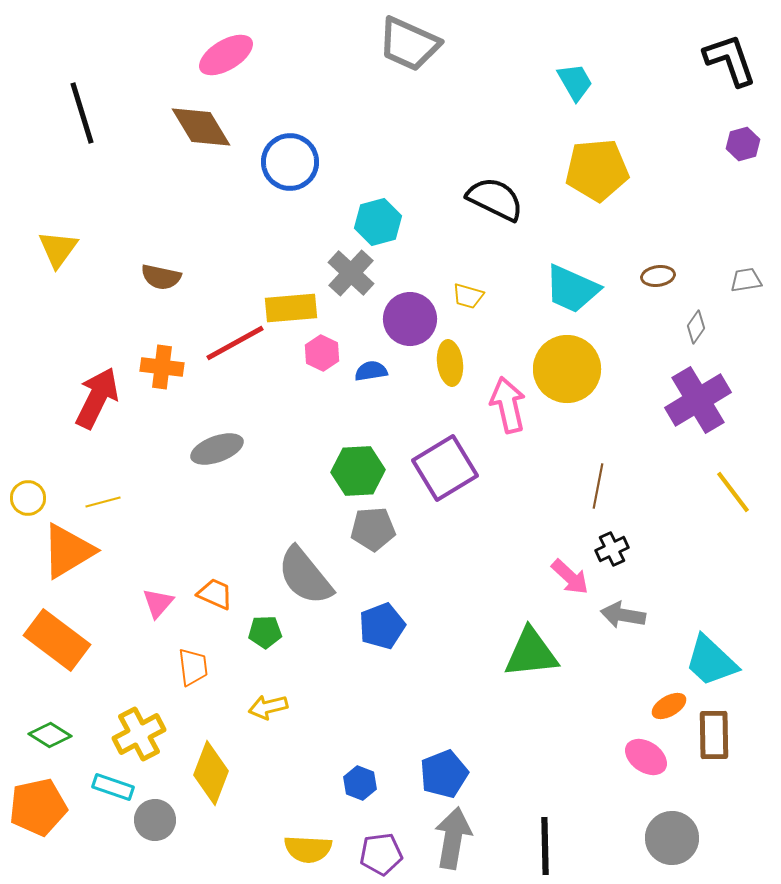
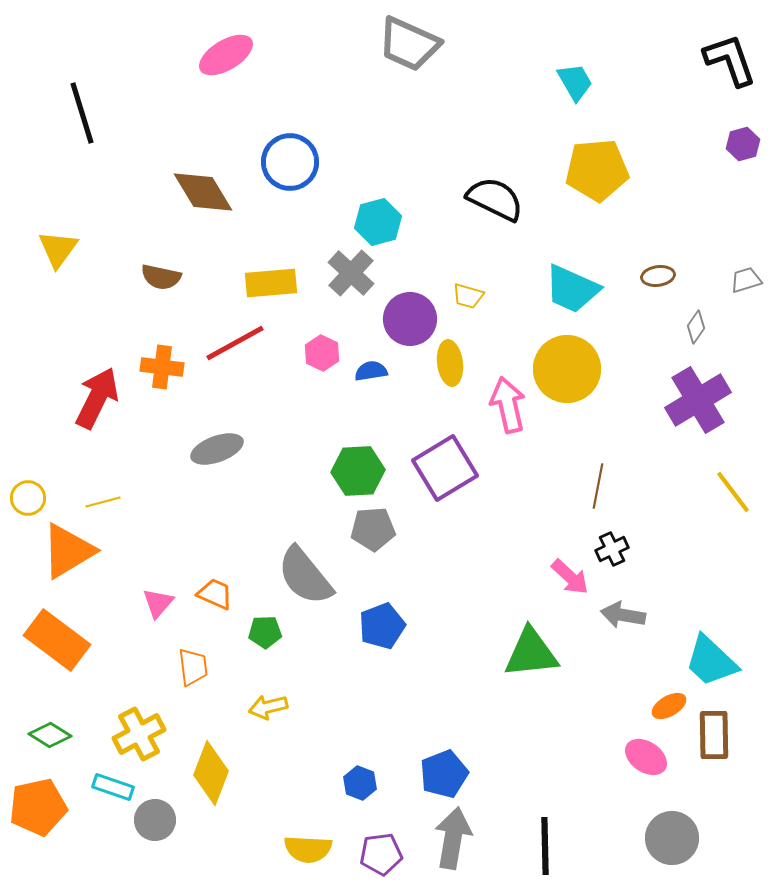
brown diamond at (201, 127): moved 2 px right, 65 px down
gray trapezoid at (746, 280): rotated 8 degrees counterclockwise
yellow rectangle at (291, 308): moved 20 px left, 25 px up
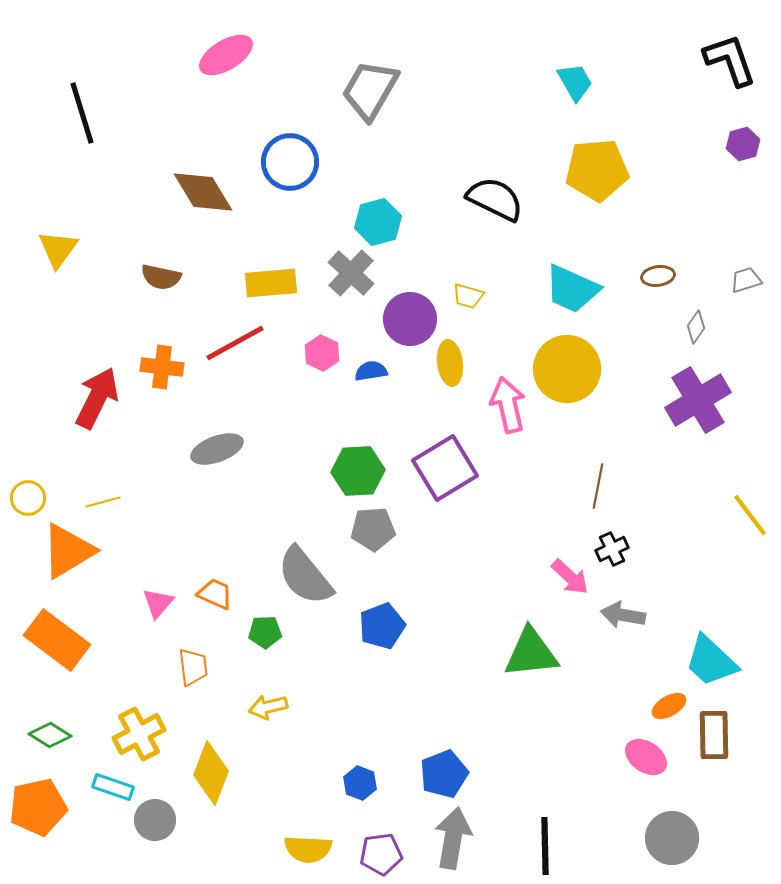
gray trapezoid at (409, 44): moved 39 px left, 46 px down; rotated 96 degrees clockwise
yellow line at (733, 492): moved 17 px right, 23 px down
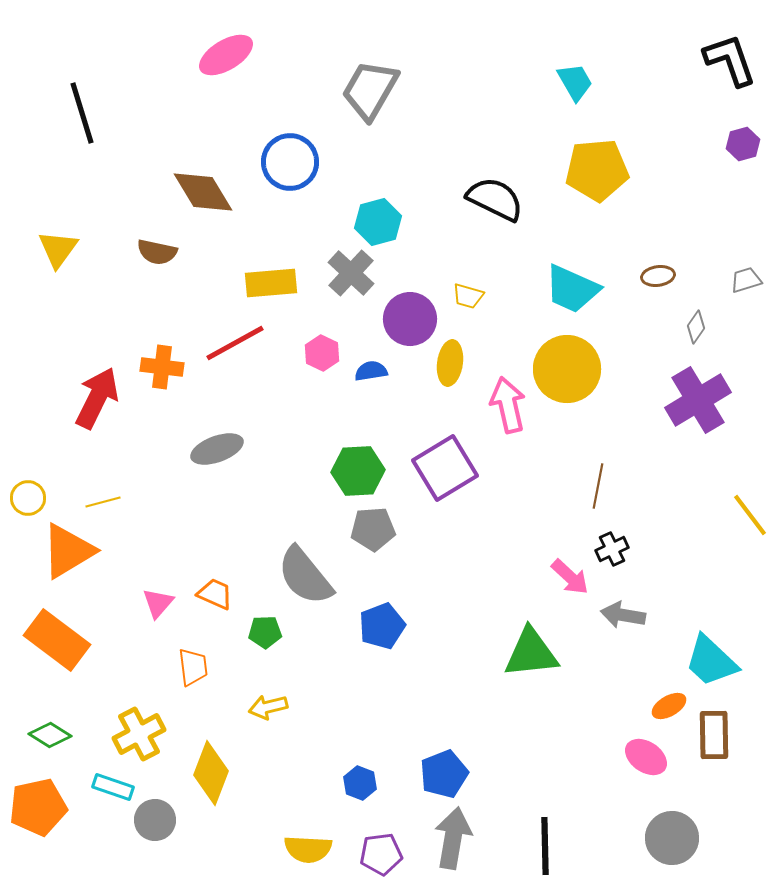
brown semicircle at (161, 277): moved 4 px left, 25 px up
yellow ellipse at (450, 363): rotated 15 degrees clockwise
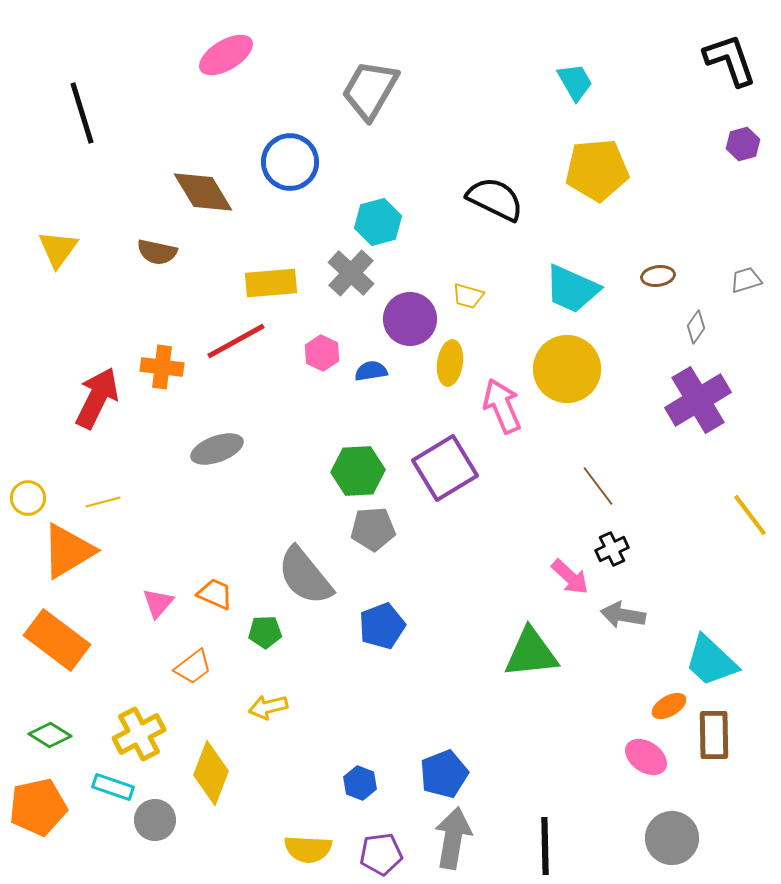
red line at (235, 343): moved 1 px right, 2 px up
pink arrow at (508, 405): moved 6 px left, 1 px down; rotated 10 degrees counterclockwise
brown line at (598, 486): rotated 48 degrees counterclockwise
orange trapezoid at (193, 667): rotated 60 degrees clockwise
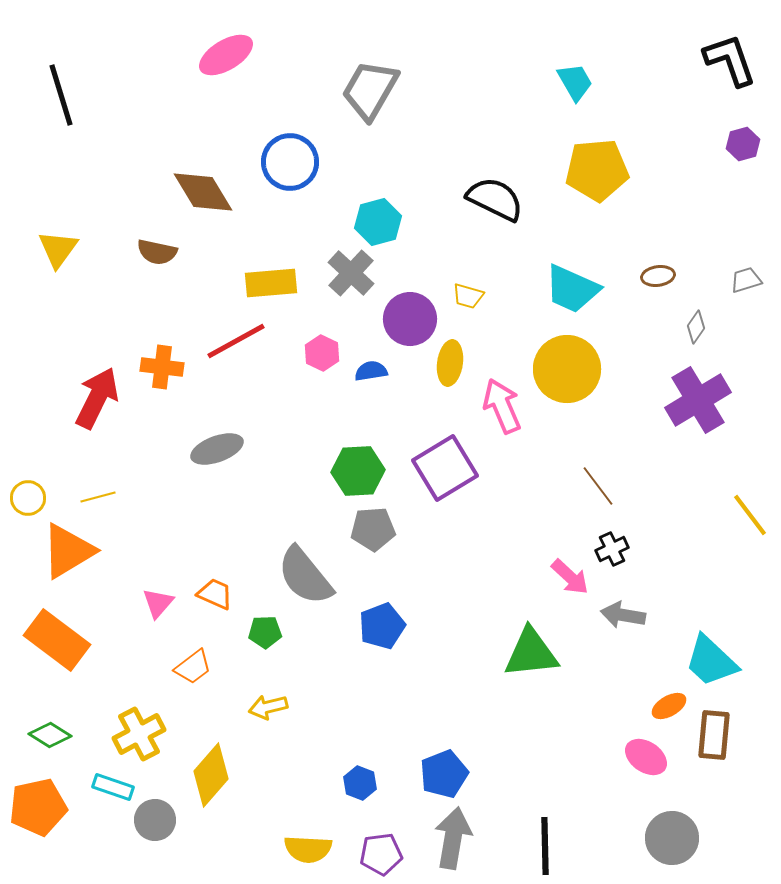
black line at (82, 113): moved 21 px left, 18 px up
yellow line at (103, 502): moved 5 px left, 5 px up
brown rectangle at (714, 735): rotated 6 degrees clockwise
yellow diamond at (211, 773): moved 2 px down; rotated 20 degrees clockwise
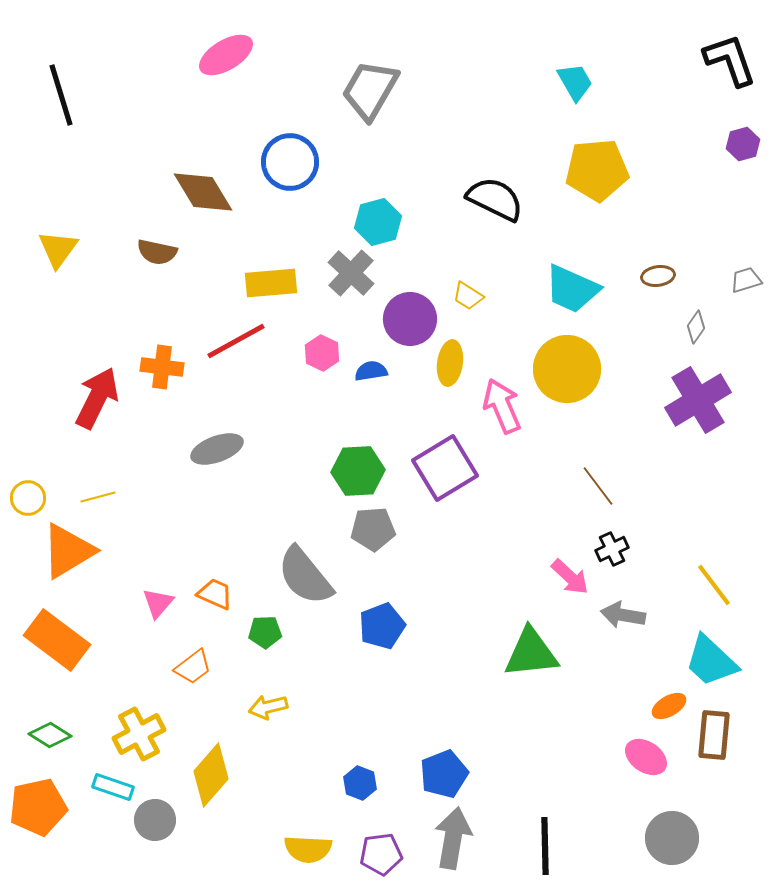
yellow trapezoid at (468, 296): rotated 16 degrees clockwise
yellow line at (750, 515): moved 36 px left, 70 px down
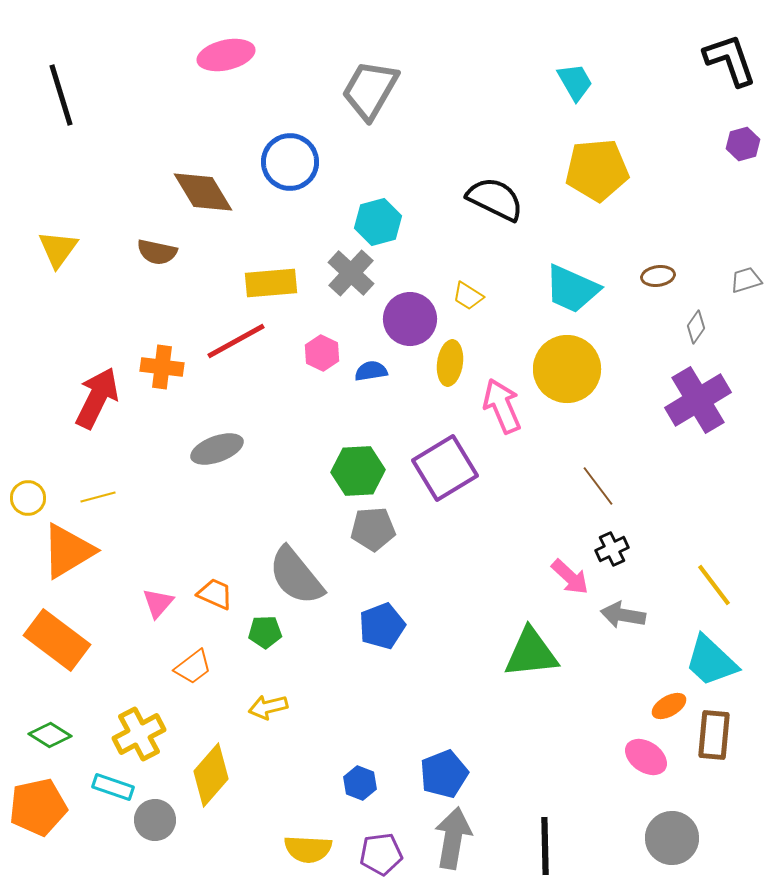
pink ellipse at (226, 55): rotated 18 degrees clockwise
gray semicircle at (305, 576): moved 9 px left
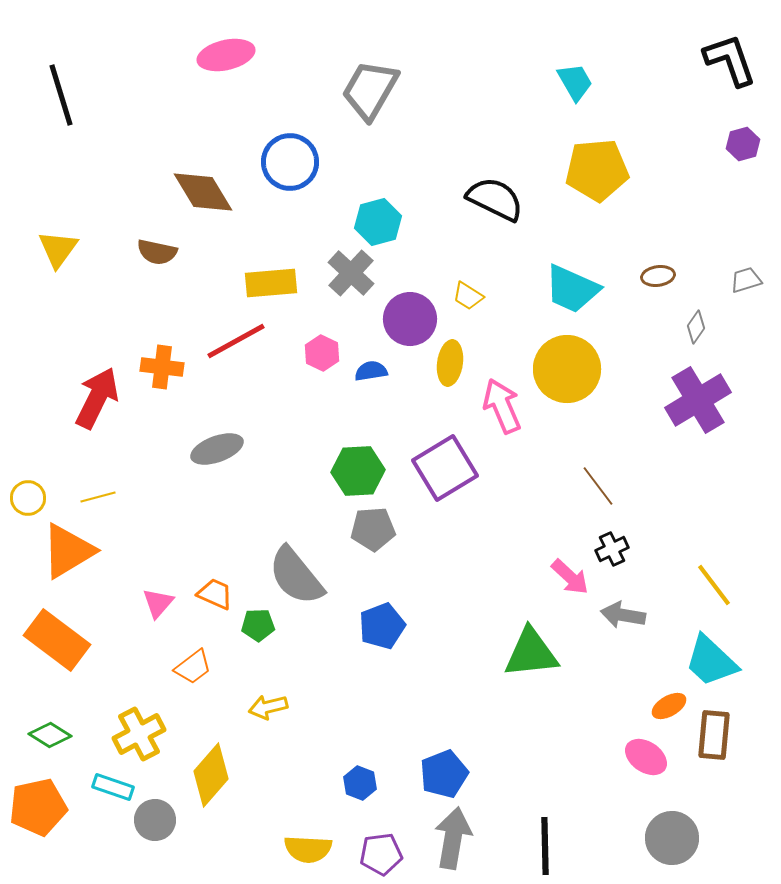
green pentagon at (265, 632): moved 7 px left, 7 px up
